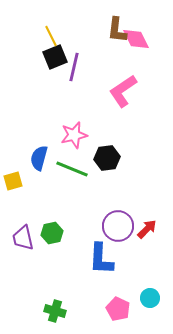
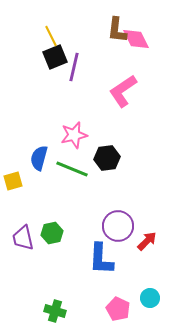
red arrow: moved 12 px down
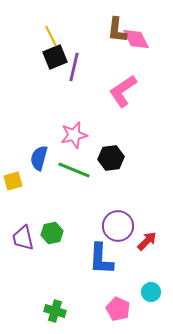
black hexagon: moved 4 px right
green line: moved 2 px right, 1 px down
cyan circle: moved 1 px right, 6 px up
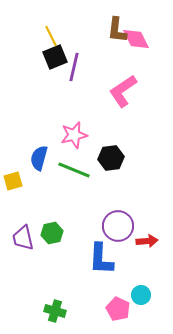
red arrow: rotated 40 degrees clockwise
cyan circle: moved 10 px left, 3 px down
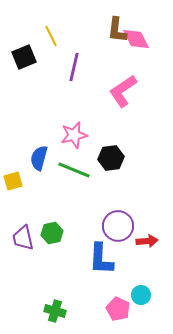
black square: moved 31 px left
